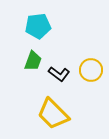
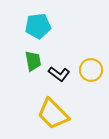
green trapezoid: rotated 30 degrees counterclockwise
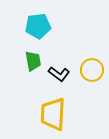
yellow circle: moved 1 px right
yellow trapezoid: rotated 48 degrees clockwise
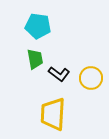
cyan pentagon: rotated 15 degrees clockwise
green trapezoid: moved 2 px right, 2 px up
yellow circle: moved 1 px left, 8 px down
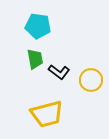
black L-shape: moved 2 px up
yellow circle: moved 2 px down
yellow trapezoid: moved 6 px left; rotated 108 degrees counterclockwise
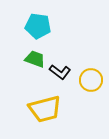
green trapezoid: rotated 60 degrees counterclockwise
black L-shape: moved 1 px right
yellow trapezoid: moved 2 px left, 5 px up
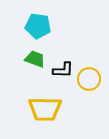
black L-shape: moved 3 px right, 2 px up; rotated 35 degrees counterclockwise
yellow circle: moved 2 px left, 1 px up
yellow trapezoid: rotated 16 degrees clockwise
